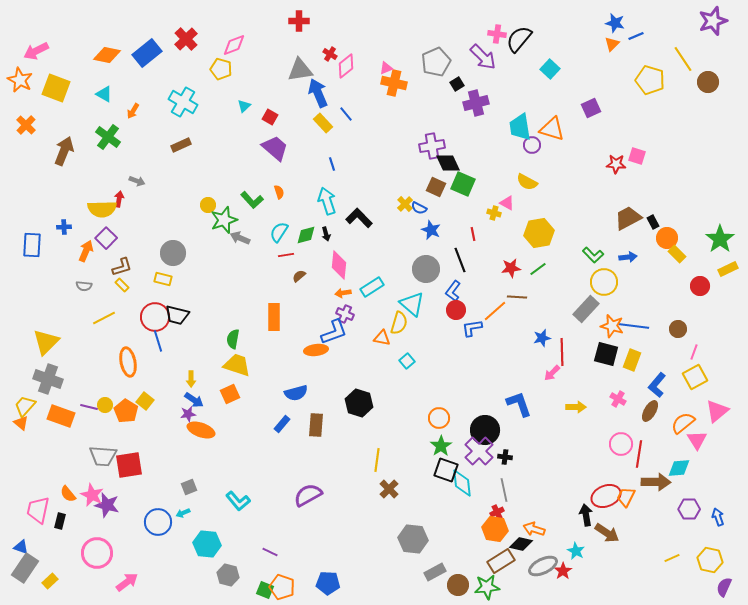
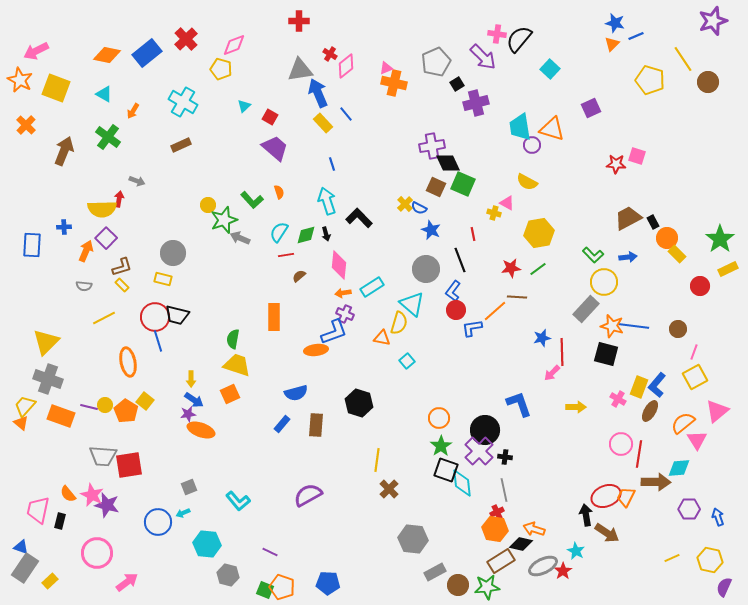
yellow rectangle at (632, 360): moved 7 px right, 27 px down
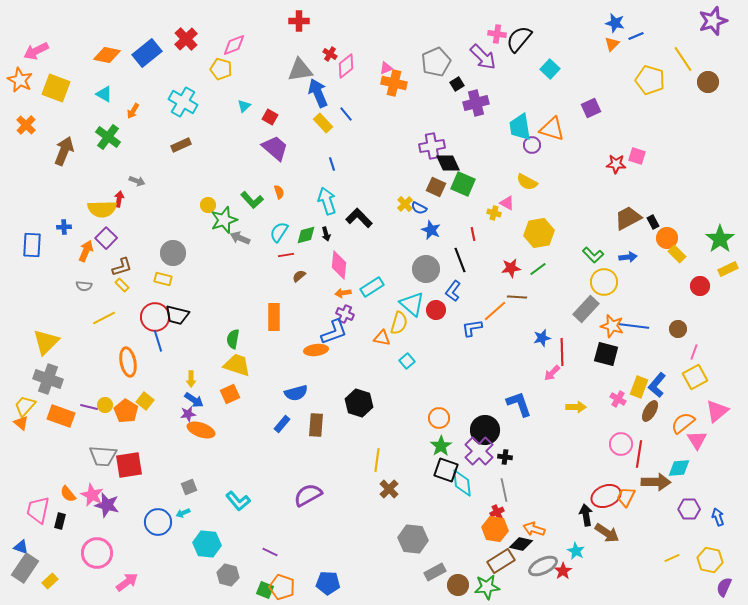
red circle at (456, 310): moved 20 px left
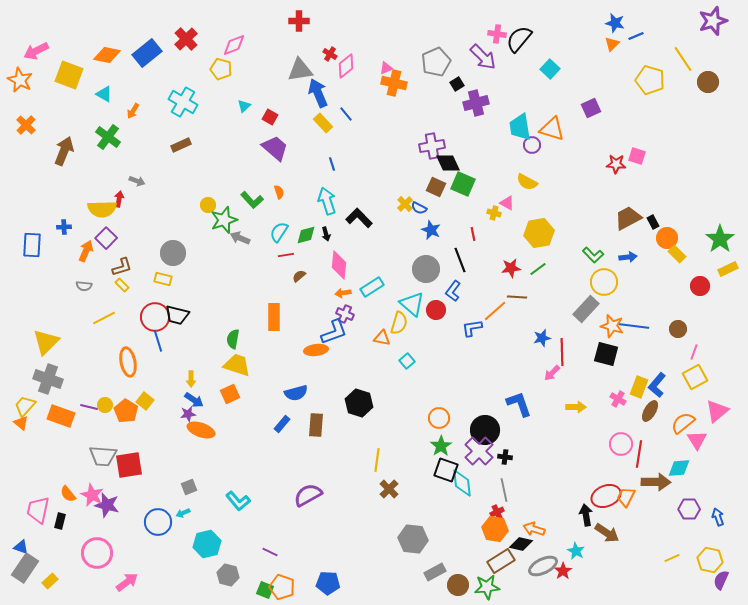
yellow square at (56, 88): moved 13 px right, 13 px up
cyan hexagon at (207, 544): rotated 20 degrees counterclockwise
purple semicircle at (724, 587): moved 3 px left, 7 px up
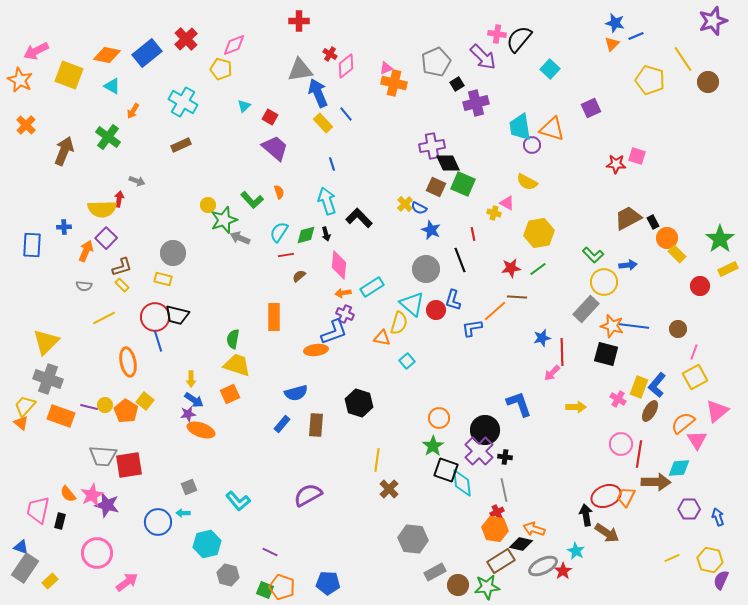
cyan triangle at (104, 94): moved 8 px right, 8 px up
blue arrow at (628, 257): moved 8 px down
blue L-shape at (453, 291): moved 9 px down; rotated 20 degrees counterclockwise
green star at (441, 446): moved 8 px left
pink star at (92, 495): rotated 20 degrees clockwise
cyan arrow at (183, 513): rotated 24 degrees clockwise
